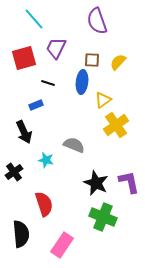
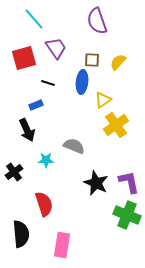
purple trapezoid: rotated 120 degrees clockwise
black arrow: moved 3 px right, 2 px up
gray semicircle: moved 1 px down
cyan star: rotated 14 degrees counterclockwise
green cross: moved 24 px right, 2 px up
pink rectangle: rotated 25 degrees counterclockwise
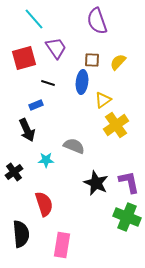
green cross: moved 2 px down
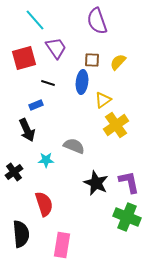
cyan line: moved 1 px right, 1 px down
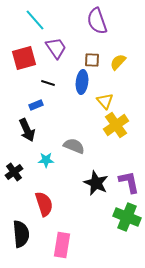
yellow triangle: moved 2 px right, 1 px down; rotated 36 degrees counterclockwise
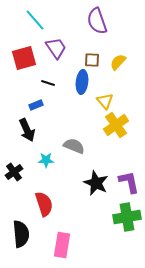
green cross: rotated 32 degrees counterclockwise
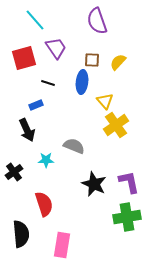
black star: moved 2 px left, 1 px down
